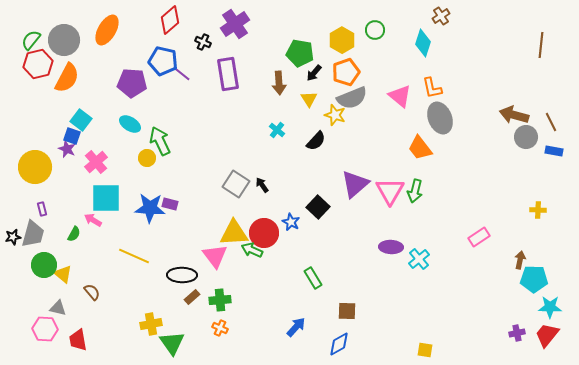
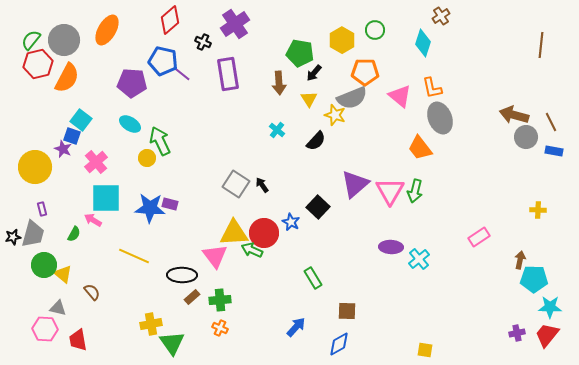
orange pentagon at (346, 72): moved 19 px right; rotated 20 degrees clockwise
purple star at (67, 149): moved 4 px left
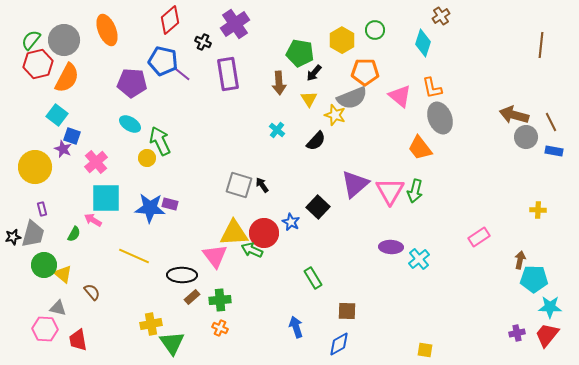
orange ellipse at (107, 30): rotated 52 degrees counterclockwise
cyan square at (81, 120): moved 24 px left, 5 px up
gray square at (236, 184): moved 3 px right, 1 px down; rotated 16 degrees counterclockwise
blue arrow at (296, 327): rotated 60 degrees counterclockwise
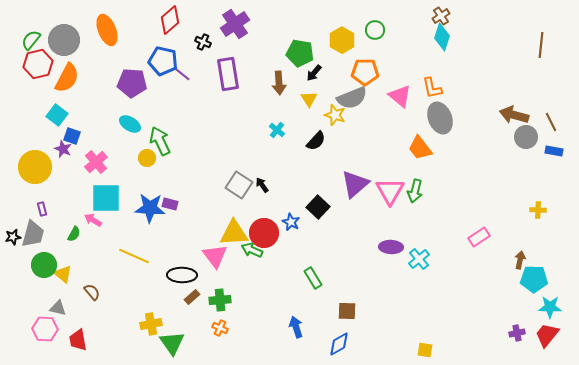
cyan diamond at (423, 43): moved 19 px right, 6 px up
gray square at (239, 185): rotated 16 degrees clockwise
